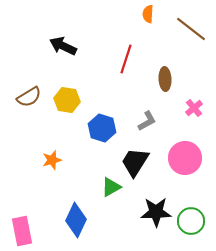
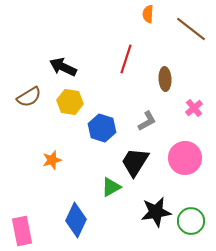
black arrow: moved 21 px down
yellow hexagon: moved 3 px right, 2 px down
black star: rotated 8 degrees counterclockwise
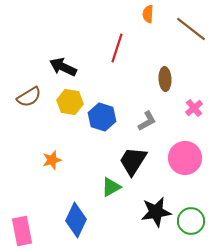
red line: moved 9 px left, 11 px up
blue hexagon: moved 11 px up
black trapezoid: moved 2 px left, 1 px up
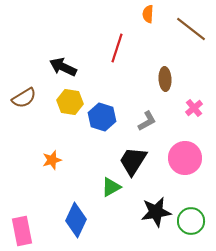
brown semicircle: moved 5 px left, 1 px down
